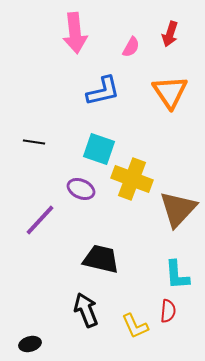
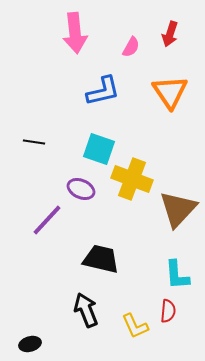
purple line: moved 7 px right
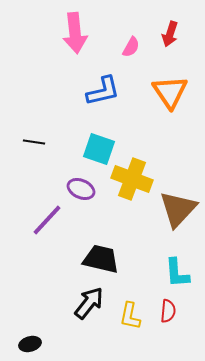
cyan L-shape: moved 2 px up
black arrow: moved 3 px right, 7 px up; rotated 60 degrees clockwise
yellow L-shape: moved 5 px left, 10 px up; rotated 36 degrees clockwise
